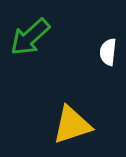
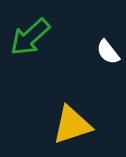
white semicircle: rotated 44 degrees counterclockwise
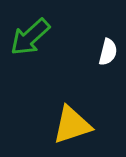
white semicircle: rotated 128 degrees counterclockwise
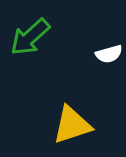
white semicircle: moved 1 px right, 2 px down; rotated 60 degrees clockwise
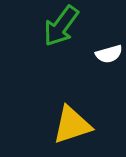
green arrow: moved 31 px right, 11 px up; rotated 12 degrees counterclockwise
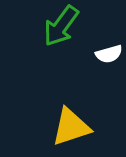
yellow triangle: moved 1 px left, 2 px down
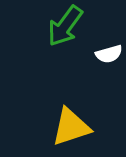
green arrow: moved 4 px right
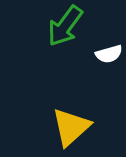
yellow triangle: rotated 24 degrees counterclockwise
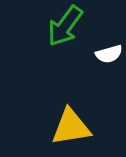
yellow triangle: rotated 33 degrees clockwise
